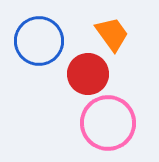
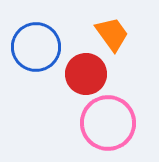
blue circle: moved 3 px left, 6 px down
red circle: moved 2 px left
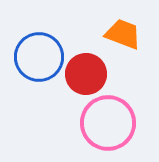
orange trapezoid: moved 11 px right; rotated 33 degrees counterclockwise
blue circle: moved 3 px right, 10 px down
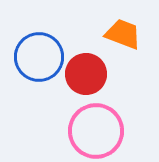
pink circle: moved 12 px left, 8 px down
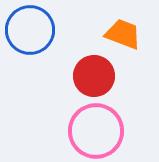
blue circle: moved 9 px left, 27 px up
red circle: moved 8 px right, 2 px down
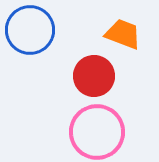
pink circle: moved 1 px right, 1 px down
